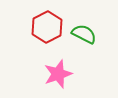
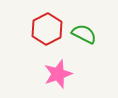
red hexagon: moved 2 px down
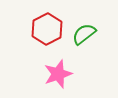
green semicircle: rotated 65 degrees counterclockwise
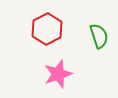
green semicircle: moved 15 px right, 2 px down; rotated 110 degrees clockwise
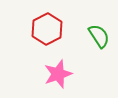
green semicircle: rotated 15 degrees counterclockwise
